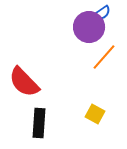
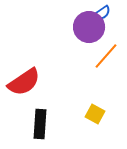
orange line: moved 2 px right, 1 px up
red semicircle: rotated 80 degrees counterclockwise
black rectangle: moved 1 px right, 1 px down
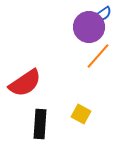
blue semicircle: moved 1 px right, 1 px down
orange line: moved 8 px left
red semicircle: moved 1 px right, 1 px down
yellow square: moved 14 px left
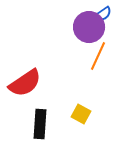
orange line: rotated 16 degrees counterclockwise
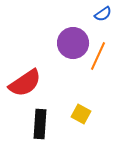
purple circle: moved 16 px left, 16 px down
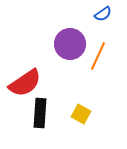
purple circle: moved 3 px left, 1 px down
black rectangle: moved 11 px up
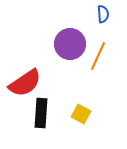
blue semicircle: rotated 60 degrees counterclockwise
black rectangle: moved 1 px right
